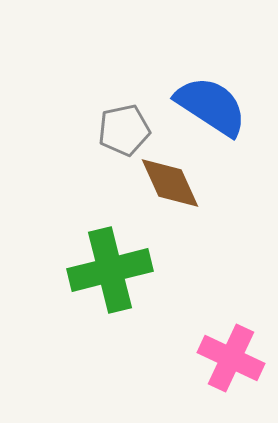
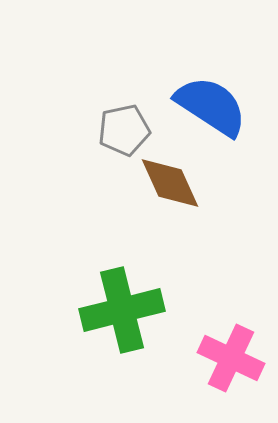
green cross: moved 12 px right, 40 px down
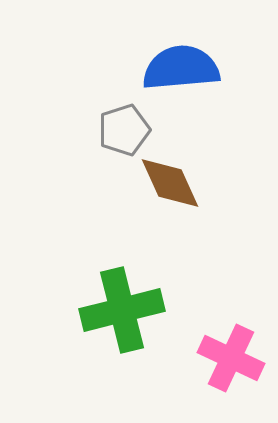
blue semicircle: moved 30 px left, 38 px up; rotated 38 degrees counterclockwise
gray pentagon: rotated 6 degrees counterclockwise
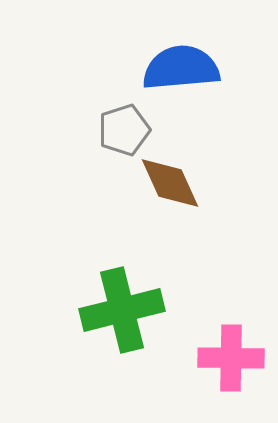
pink cross: rotated 24 degrees counterclockwise
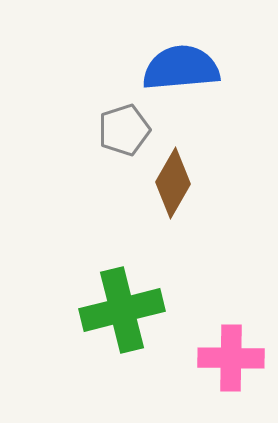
brown diamond: moved 3 px right; rotated 54 degrees clockwise
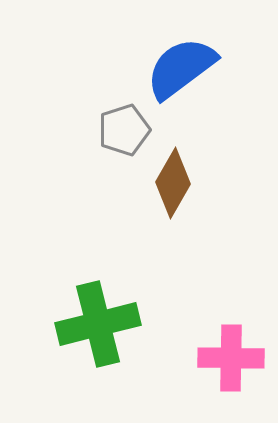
blue semicircle: rotated 32 degrees counterclockwise
green cross: moved 24 px left, 14 px down
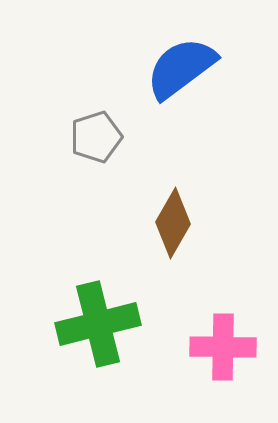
gray pentagon: moved 28 px left, 7 px down
brown diamond: moved 40 px down
pink cross: moved 8 px left, 11 px up
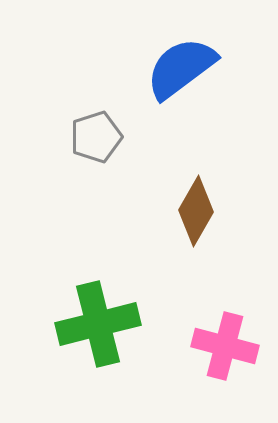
brown diamond: moved 23 px right, 12 px up
pink cross: moved 2 px right, 1 px up; rotated 14 degrees clockwise
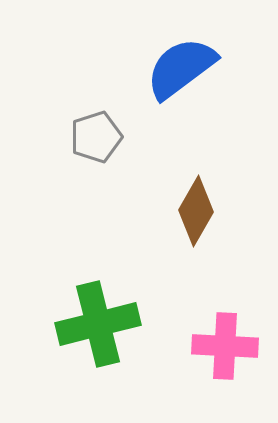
pink cross: rotated 12 degrees counterclockwise
